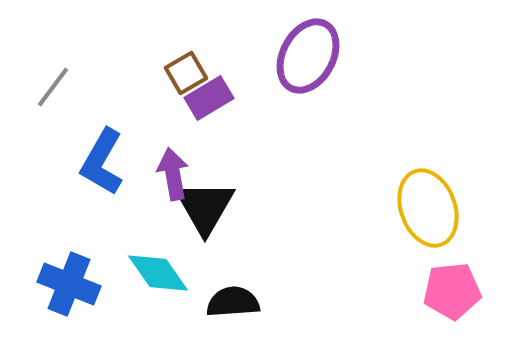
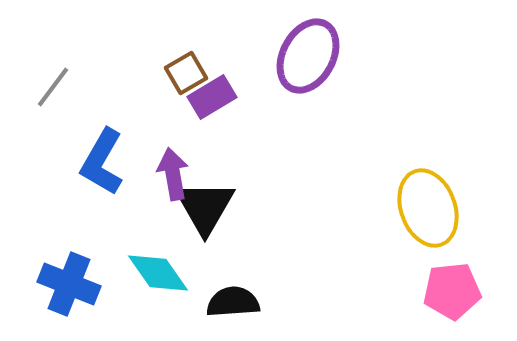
purple rectangle: moved 3 px right, 1 px up
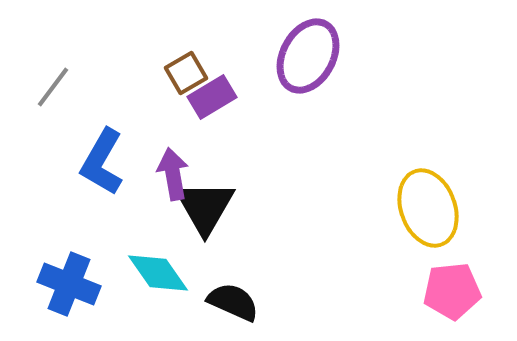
black semicircle: rotated 28 degrees clockwise
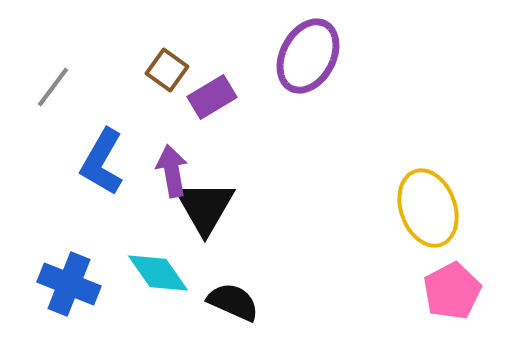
brown square: moved 19 px left, 3 px up; rotated 24 degrees counterclockwise
purple arrow: moved 1 px left, 3 px up
pink pentagon: rotated 22 degrees counterclockwise
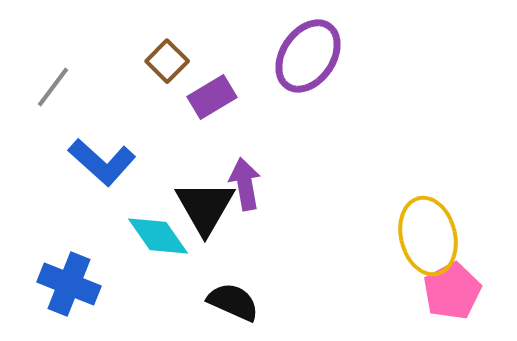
purple ellipse: rotated 6 degrees clockwise
brown square: moved 9 px up; rotated 9 degrees clockwise
blue L-shape: rotated 78 degrees counterclockwise
purple arrow: moved 73 px right, 13 px down
yellow ellipse: moved 28 px down; rotated 6 degrees clockwise
cyan diamond: moved 37 px up
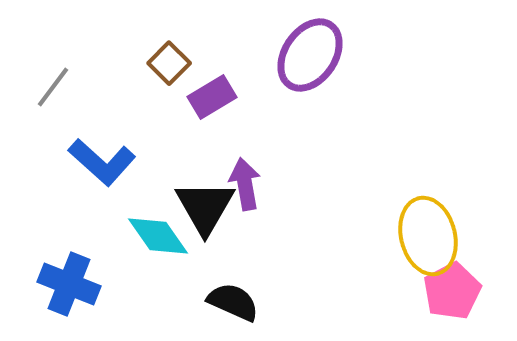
purple ellipse: moved 2 px right, 1 px up
brown square: moved 2 px right, 2 px down
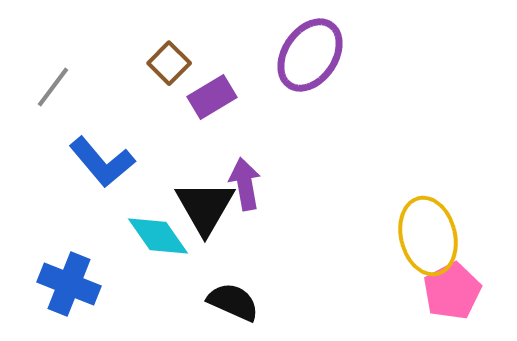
blue L-shape: rotated 8 degrees clockwise
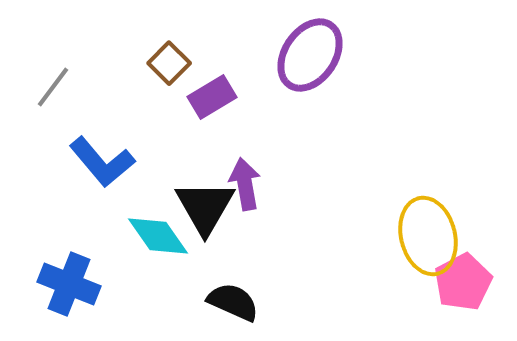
pink pentagon: moved 11 px right, 9 px up
